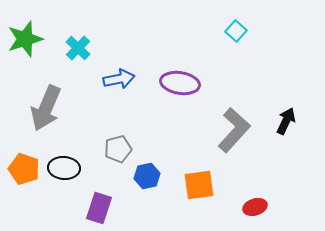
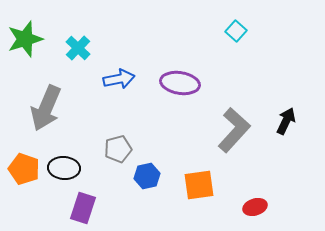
purple rectangle: moved 16 px left
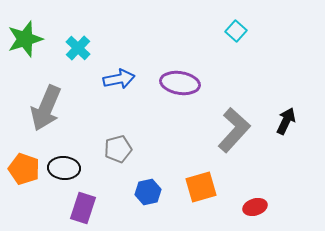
blue hexagon: moved 1 px right, 16 px down
orange square: moved 2 px right, 2 px down; rotated 8 degrees counterclockwise
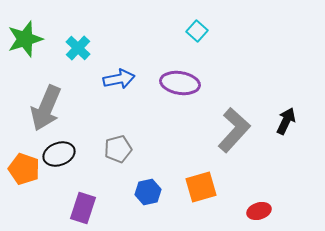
cyan square: moved 39 px left
black ellipse: moved 5 px left, 14 px up; rotated 24 degrees counterclockwise
red ellipse: moved 4 px right, 4 px down
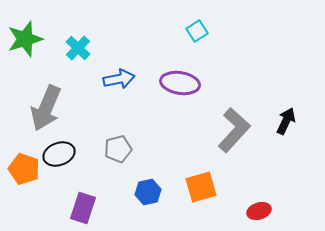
cyan square: rotated 15 degrees clockwise
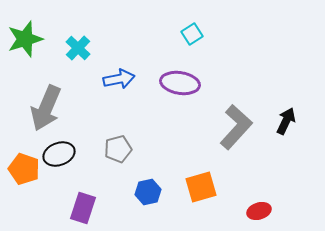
cyan square: moved 5 px left, 3 px down
gray L-shape: moved 2 px right, 3 px up
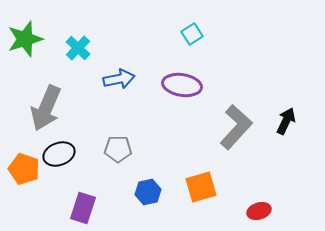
purple ellipse: moved 2 px right, 2 px down
gray pentagon: rotated 16 degrees clockwise
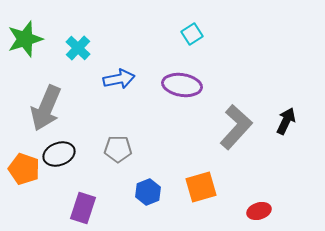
blue hexagon: rotated 10 degrees counterclockwise
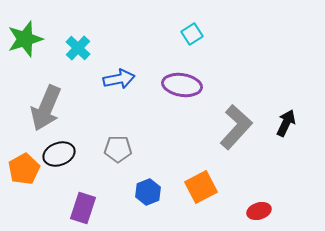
black arrow: moved 2 px down
orange pentagon: rotated 24 degrees clockwise
orange square: rotated 12 degrees counterclockwise
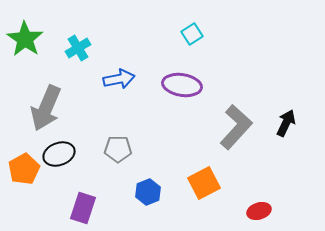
green star: rotated 21 degrees counterclockwise
cyan cross: rotated 15 degrees clockwise
orange square: moved 3 px right, 4 px up
